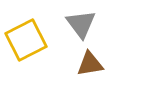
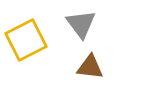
brown triangle: moved 3 px down; rotated 16 degrees clockwise
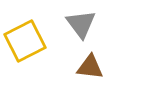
yellow square: moved 1 px left, 1 px down
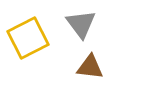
yellow square: moved 3 px right, 3 px up
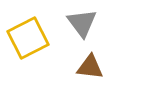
gray triangle: moved 1 px right, 1 px up
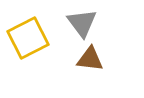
brown triangle: moved 8 px up
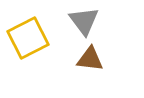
gray triangle: moved 2 px right, 2 px up
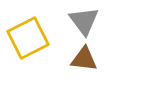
brown triangle: moved 6 px left
